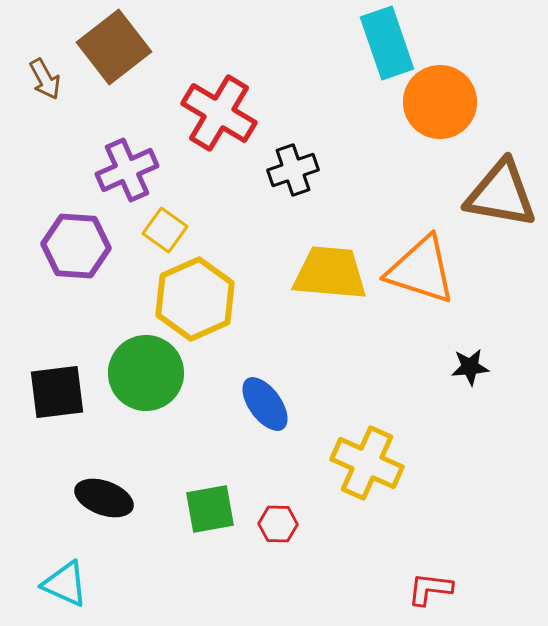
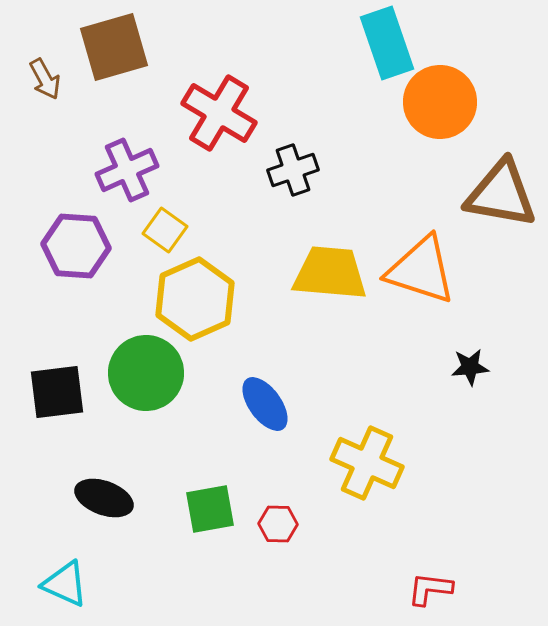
brown square: rotated 22 degrees clockwise
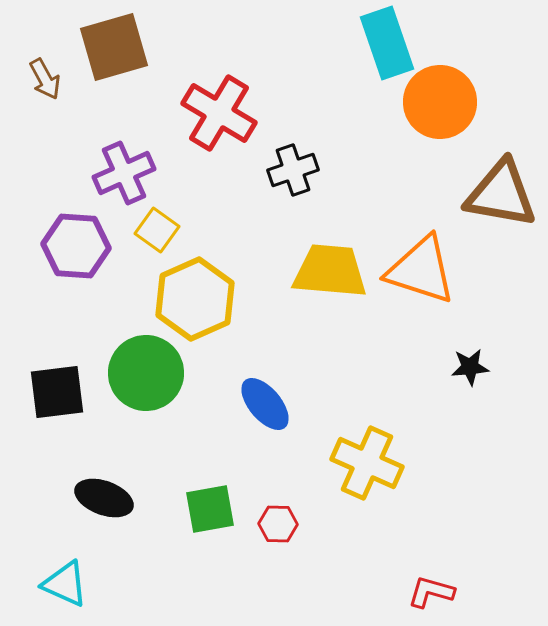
purple cross: moved 3 px left, 3 px down
yellow square: moved 8 px left
yellow trapezoid: moved 2 px up
blue ellipse: rotated 4 degrees counterclockwise
red L-shape: moved 1 px right, 3 px down; rotated 9 degrees clockwise
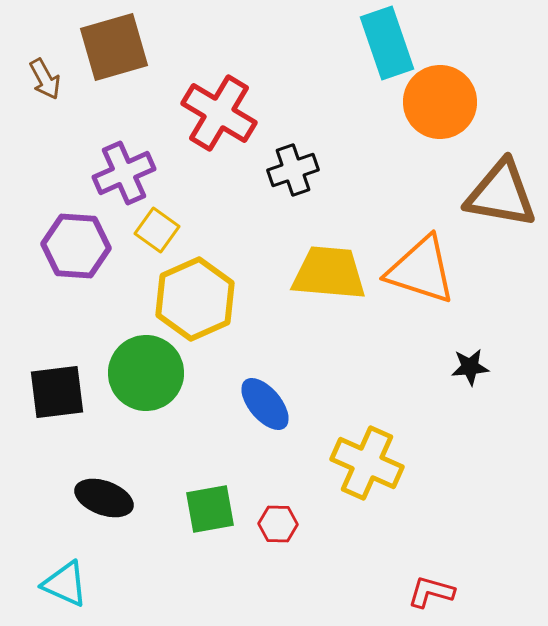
yellow trapezoid: moved 1 px left, 2 px down
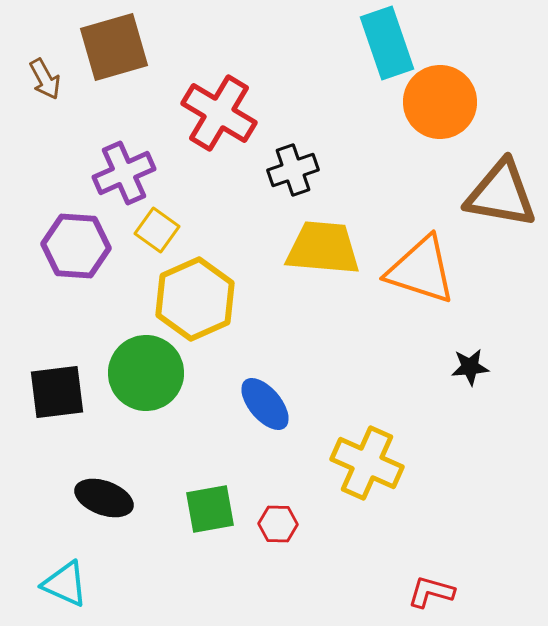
yellow trapezoid: moved 6 px left, 25 px up
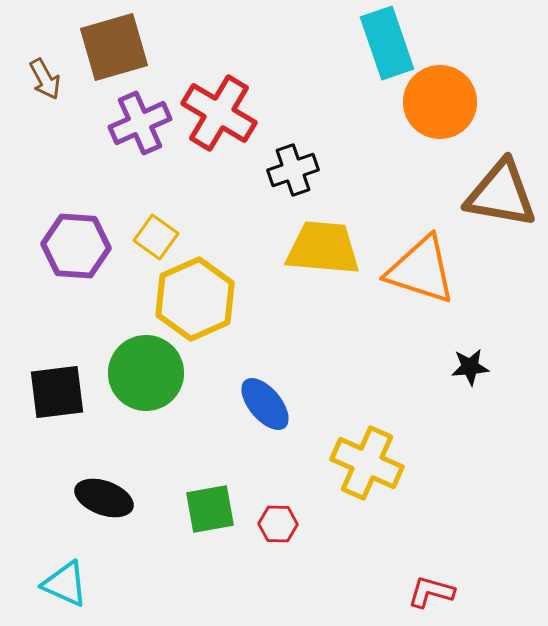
purple cross: moved 16 px right, 50 px up
yellow square: moved 1 px left, 7 px down
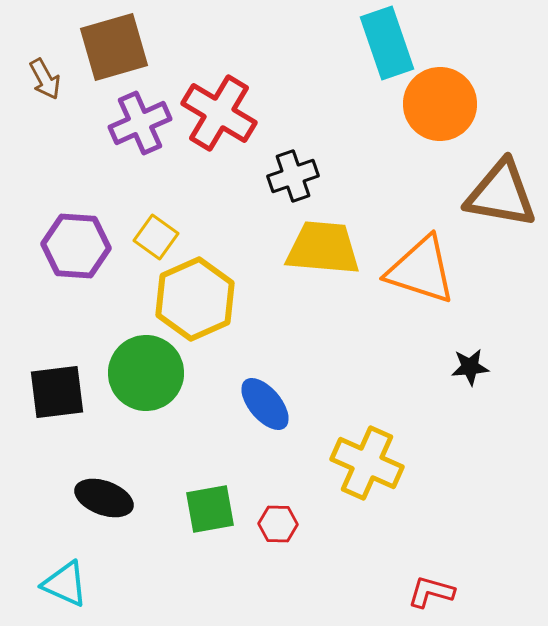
orange circle: moved 2 px down
black cross: moved 6 px down
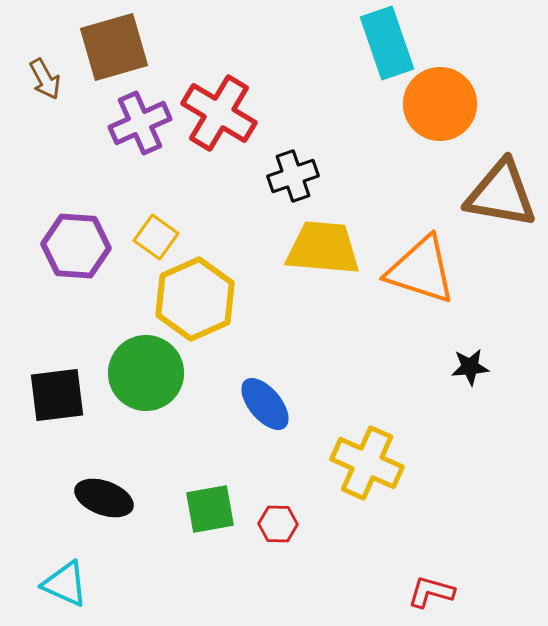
black square: moved 3 px down
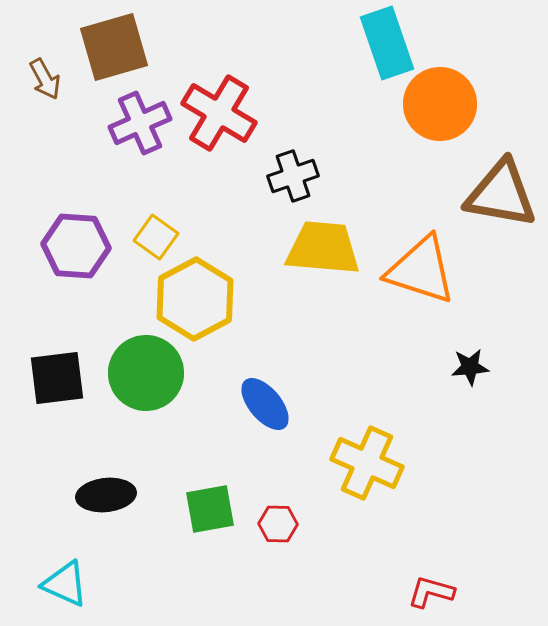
yellow hexagon: rotated 4 degrees counterclockwise
black square: moved 17 px up
black ellipse: moved 2 px right, 3 px up; rotated 26 degrees counterclockwise
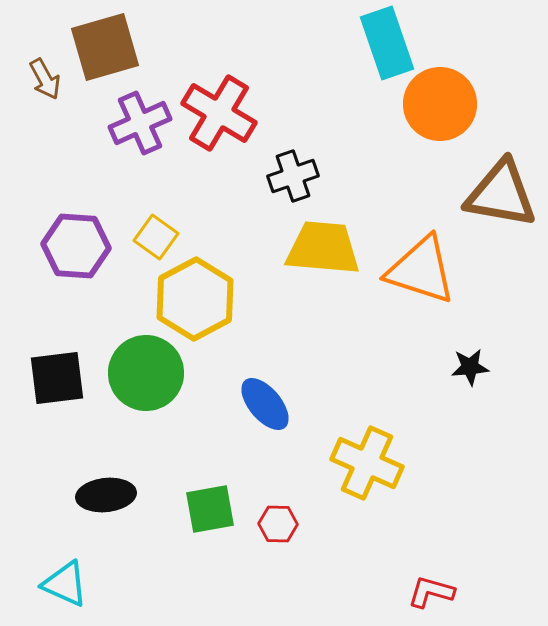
brown square: moved 9 px left
